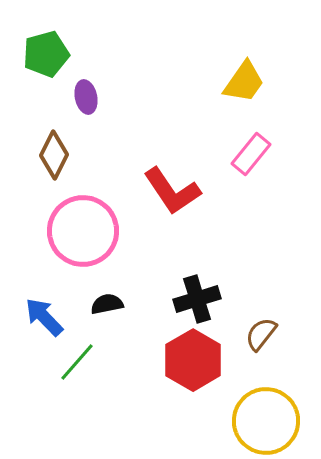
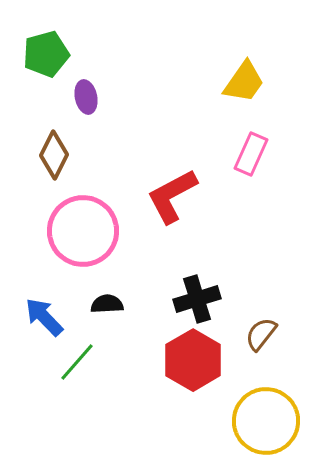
pink rectangle: rotated 15 degrees counterclockwise
red L-shape: moved 5 px down; rotated 96 degrees clockwise
black semicircle: rotated 8 degrees clockwise
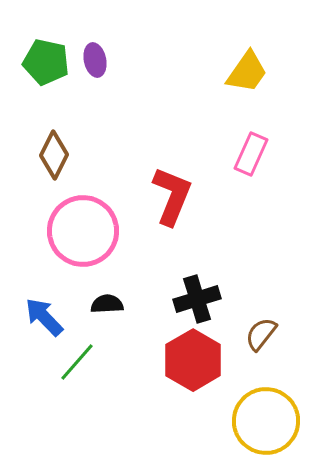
green pentagon: moved 8 px down; rotated 27 degrees clockwise
yellow trapezoid: moved 3 px right, 10 px up
purple ellipse: moved 9 px right, 37 px up
red L-shape: rotated 140 degrees clockwise
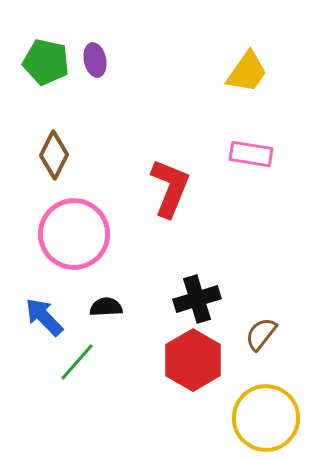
pink rectangle: rotated 75 degrees clockwise
red L-shape: moved 2 px left, 8 px up
pink circle: moved 9 px left, 3 px down
black semicircle: moved 1 px left, 3 px down
yellow circle: moved 3 px up
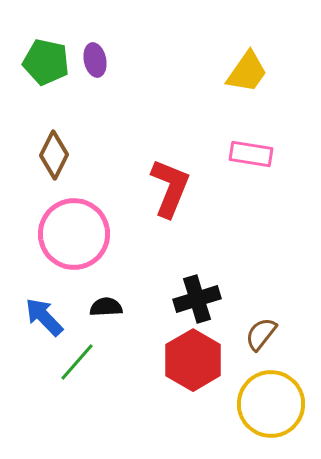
yellow circle: moved 5 px right, 14 px up
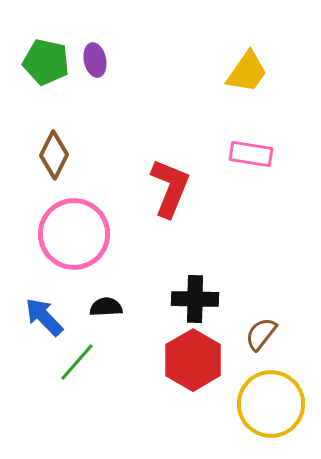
black cross: moved 2 px left; rotated 18 degrees clockwise
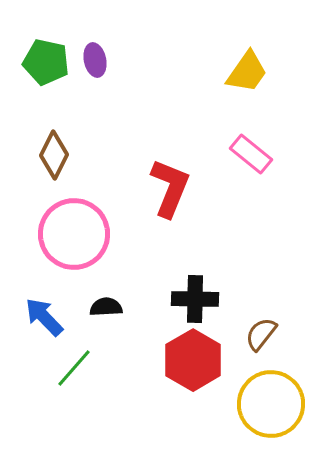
pink rectangle: rotated 30 degrees clockwise
green line: moved 3 px left, 6 px down
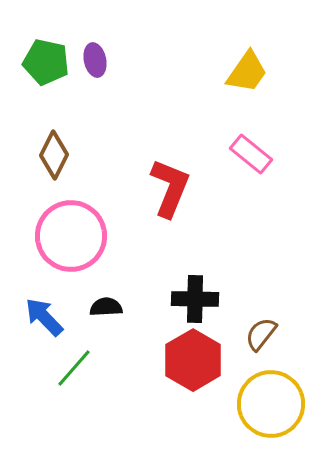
pink circle: moved 3 px left, 2 px down
